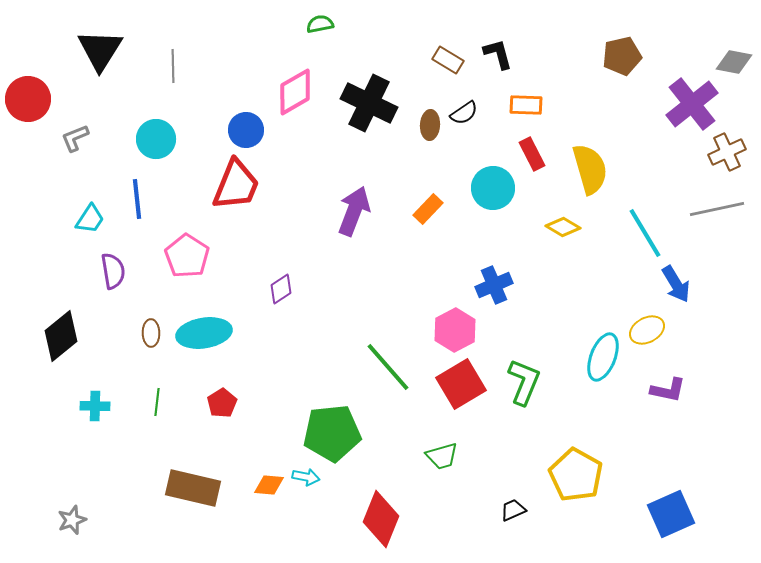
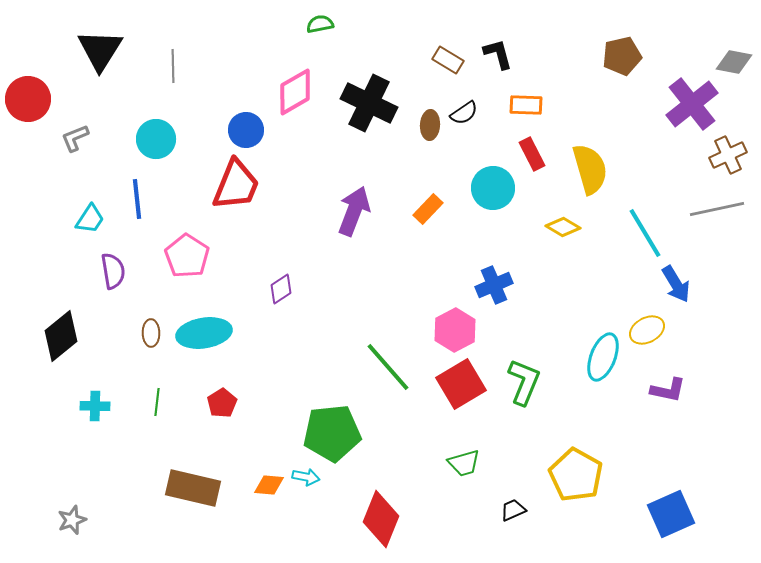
brown cross at (727, 152): moved 1 px right, 3 px down
green trapezoid at (442, 456): moved 22 px right, 7 px down
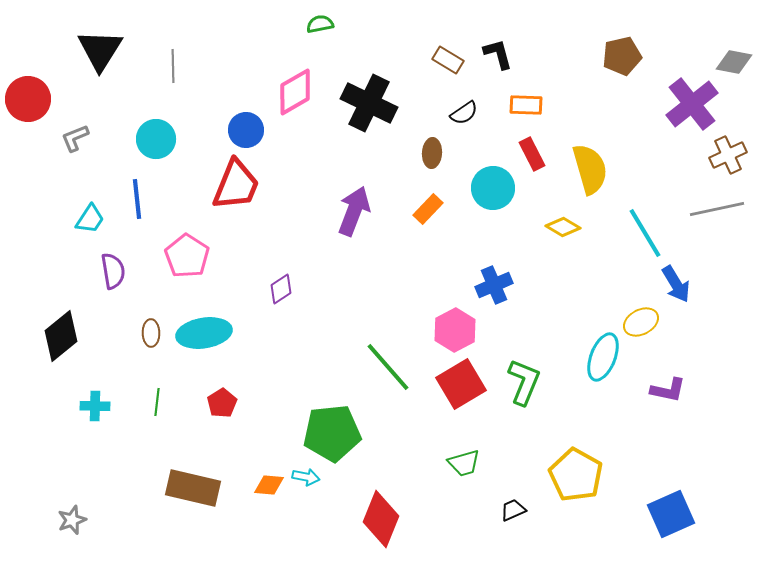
brown ellipse at (430, 125): moved 2 px right, 28 px down
yellow ellipse at (647, 330): moved 6 px left, 8 px up
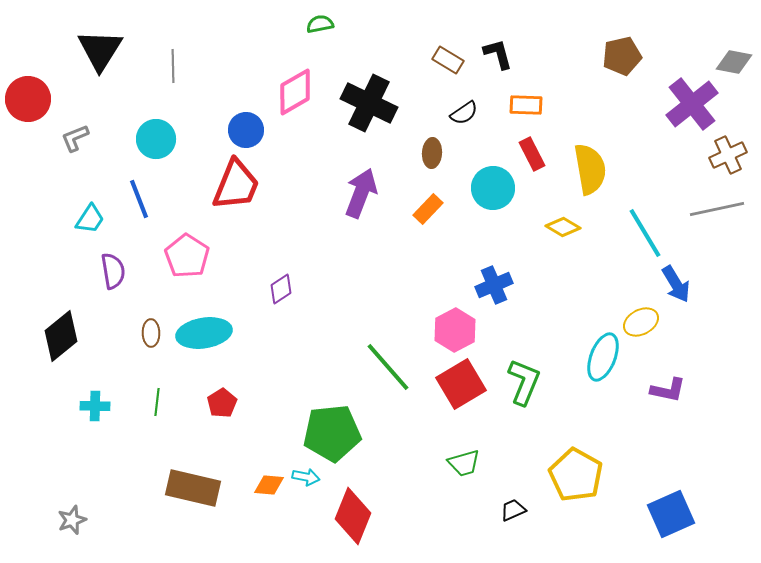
yellow semicircle at (590, 169): rotated 6 degrees clockwise
blue line at (137, 199): moved 2 px right; rotated 15 degrees counterclockwise
purple arrow at (354, 211): moved 7 px right, 18 px up
red diamond at (381, 519): moved 28 px left, 3 px up
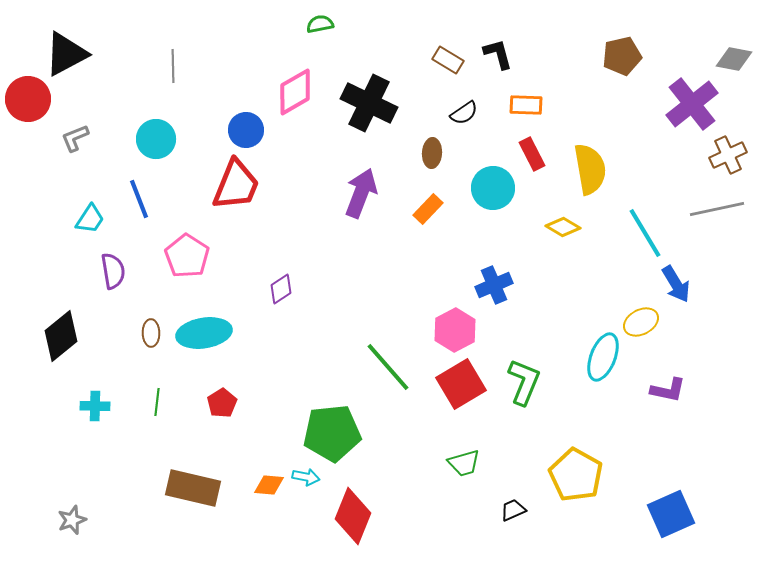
black triangle at (100, 50): moved 34 px left, 4 px down; rotated 30 degrees clockwise
gray diamond at (734, 62): moved 3 px up
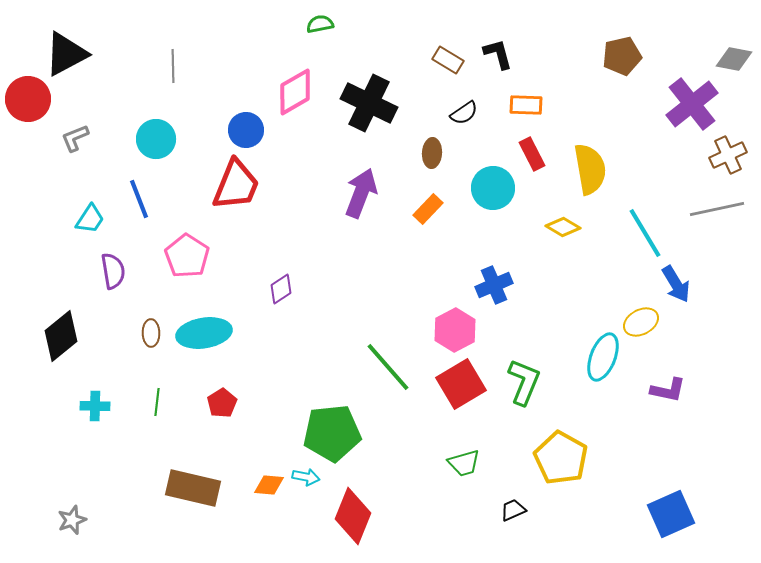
yellow pentagon at (576, 475): moved 15 px left, 17 px up
